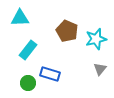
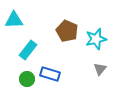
cyan triangle: moved 6 px left, 2 px down
green circle: moved 1 px left, 4 px up
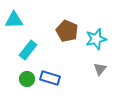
blue rectangle: moved 4 px down
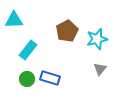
brown pentagon: rotated 20 degrees clockwise
cyan star: moved 1 px right
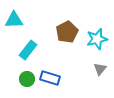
brown pentagon: moved 1 px down
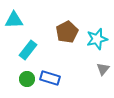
gray triangle: moved 3 px right
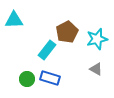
cyan rectangle: moved 19 px right
gray triangle: moved 7 px left; rotated 40 degrees counterclockwise
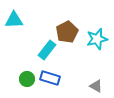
gray triangle: moved 17 px down
